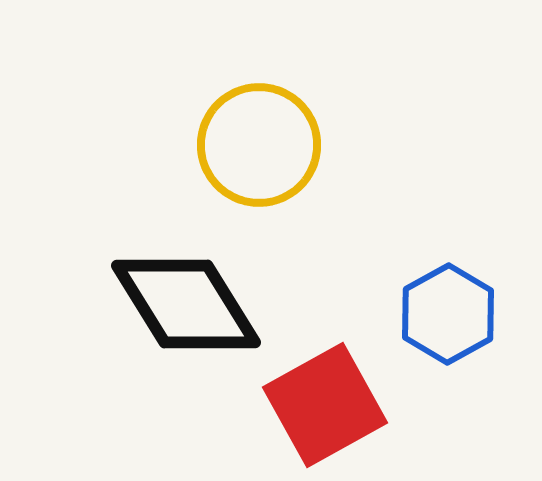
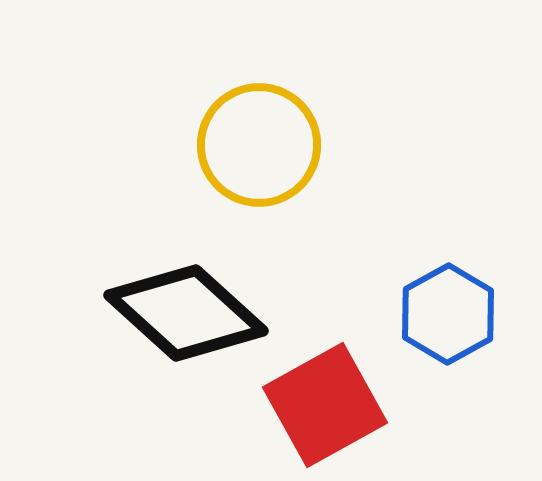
black diamond: moved 9 px down; rotated 16 degrees counterclockwise
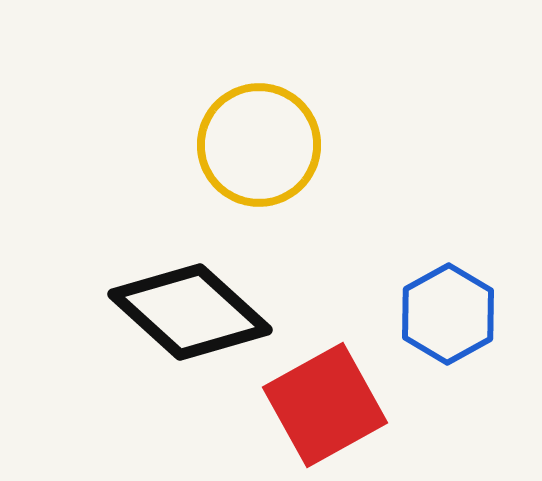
black diamond: moved 4 px right, 1 px up
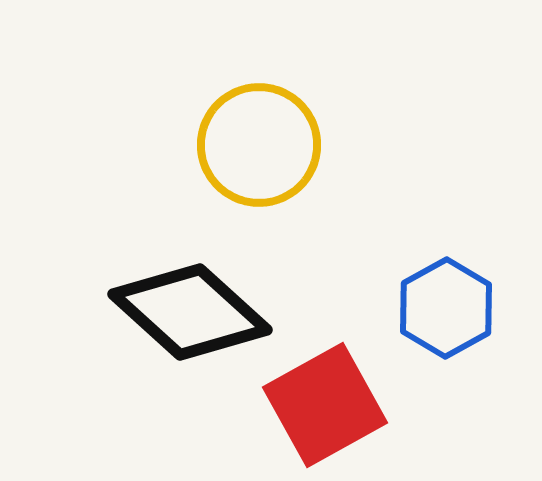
blue hexagon: moved 2 px left, 6 px up
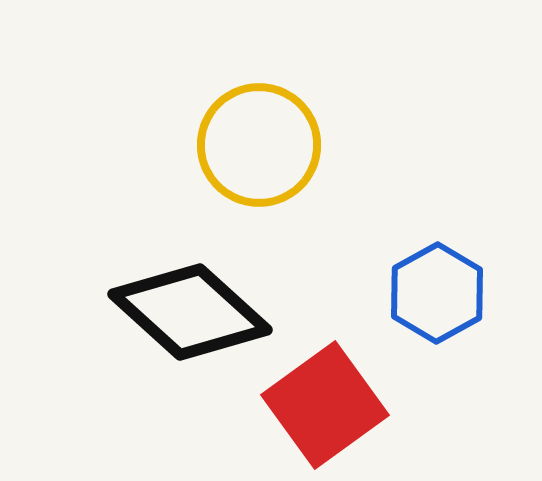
blue hexagon: moved 9 px left, 15 px up
red square: rotated 7 degrees counterclockwise
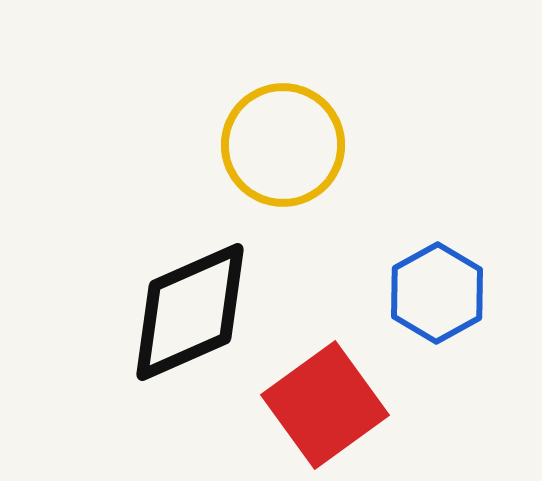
yellow circle: moved 24 px right
black diamond: rotated 66 degrees counterclockwise
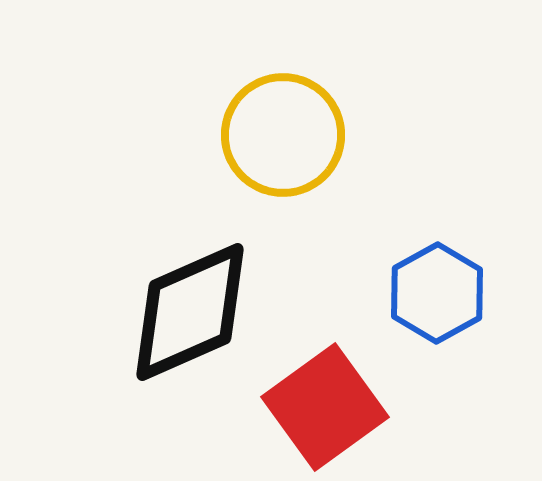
yellow circle: moved 10 px up
red square: moved 2 px down
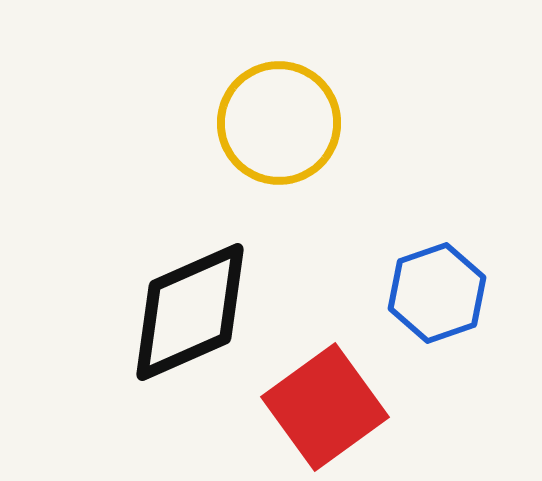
yellow circle: moved 4 px left, 12 px up
blue hexagon: rotated 10 degrees clockwise
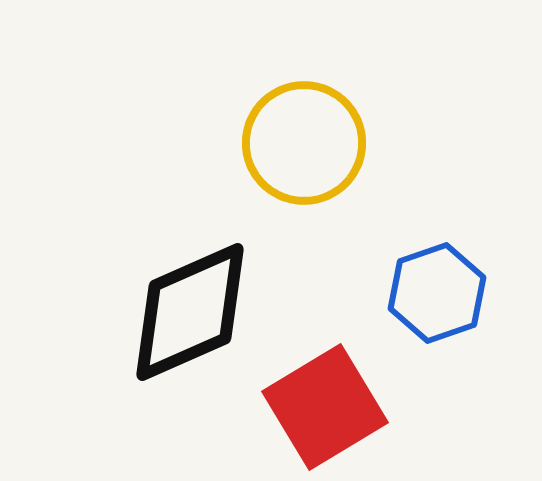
yellow circle: moved 25 px right, 20 px down
red square: rotated 5 degrees clockwise
